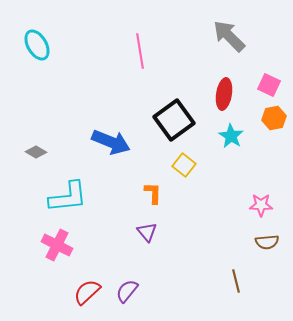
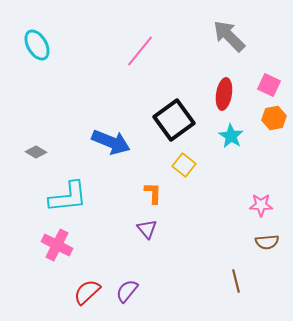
pink line: rotated 48 degrees clockwise
purple triangle: moved 3 px up
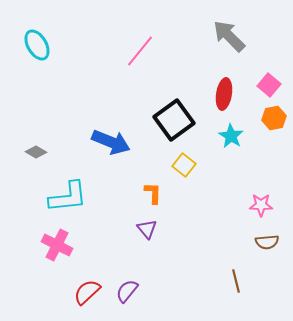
pink square: rotated 15 degrees clockwise
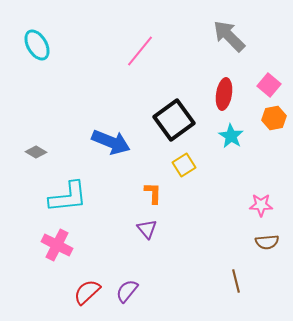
yellow square: rotated 20 degrees clockwise
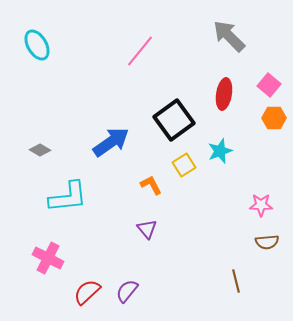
orange hexagon: rotated 10 degrees clockwise
cyan star: moved 11 px left, 15 px down; rotated 20 degrees clockwise
blue arrow: rotated 57 degrees counterclockwise
gray diamond: moved 4 px right, 2 px up
orange L-shape: moved 2 px left, 8 px up; rotated 30 degrees counterclockwise
pink cross: moved 9 px left, 13 px down
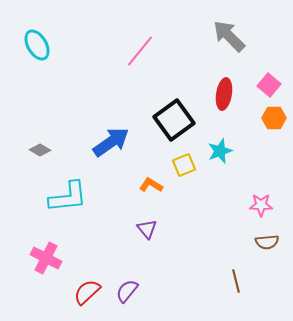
yellow square: rotated 10 degrees clockwise
orange L-shape: rotated 30 degrees counterclockwise
pink cross: moved 2 px left
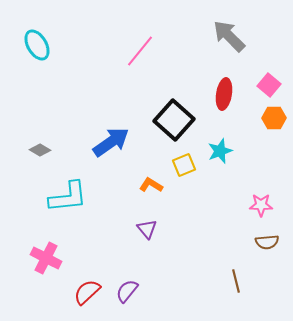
black square: rotated 12 degrees counterclockwise
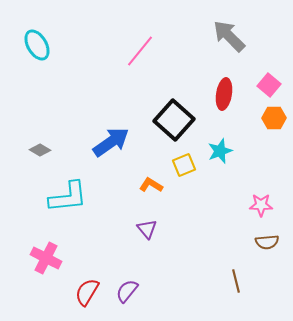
red semicircle: rotated 16 degrees counterclockwise
